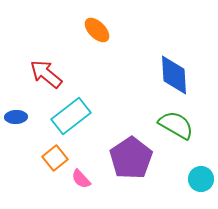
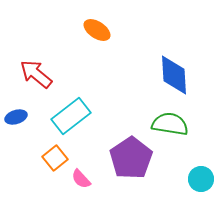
orange ellipse: rotated 12 degrees counterclockwise
red arrow: moved 10 px left
blue ellipse: rotated 15 degrees counterclockwise
green semicircle: moved 6 px left, 1 px up; rotated 21 degrees counterclockwise
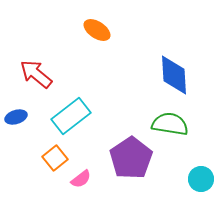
pink semicircle: rotated 85 degrees counterclockwise
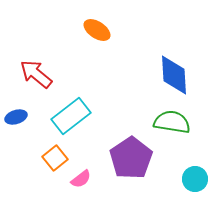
green semicircle: moved 2 px right, 2 px up
cyan circle: moved 6 px left
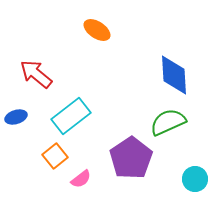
green semicircle: moved 4 px left; rotated 33 degrees counterclockwise
orange square: moved 2 px up
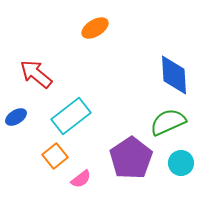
orange ellipse: moved 2 px left, 2 px up; rotated 64 degrees counterclockwise
blue ellipse: rotated 15 degrees counterclockwise
cyan circle: moved 14 px left, 16 px up
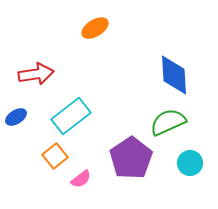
red arrow: rotated 132 degrees clockwise
cyan circle: moved 9 px right
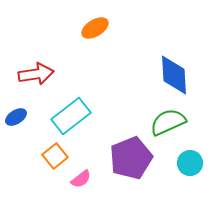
purple pentagon: rotated 12 degrees clockwise
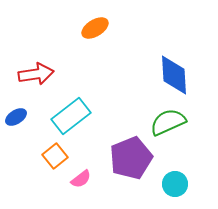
cyan circle: moved 15 px left, 21 px down
